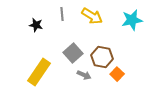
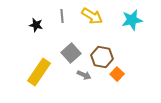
gray line: moved 2 px down
gray square: moved 2 px left
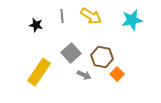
yellow arrow: moved 1 px left
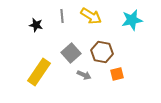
brown hexagon: moved 5 px up
orange square: rotated 32 degrees clockwise
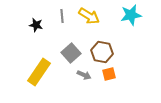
yellow arrow: moved 2 px left
cyan star: moved 1 px left, 5 px up
orange square: moved 8 px left
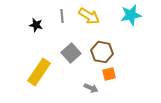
gray arrow: moved 7 px right, 13 px down
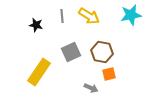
gray square: moved 1 px up; rotated 18 degrees clockwise
